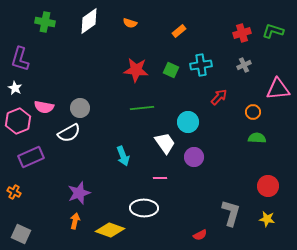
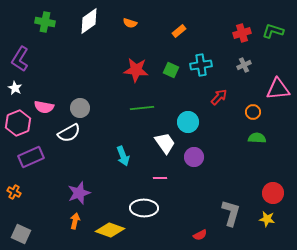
purple L-shape: rotated 15 degrees clockwise
pink hexagon: moved 2 px down
red circle: moved 5 px right, 7 px down
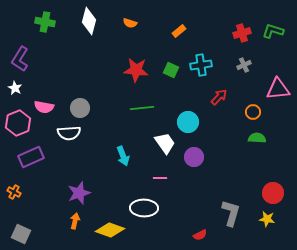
white diamond: rotated 40 degrees counterclockwise
white semicircle: rotated 25 degrees clockwise
